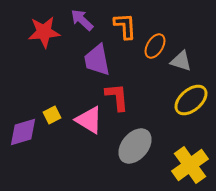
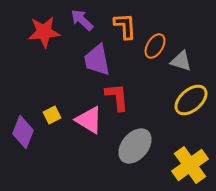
purple diamond: rotated 52 degrees counterclockwise
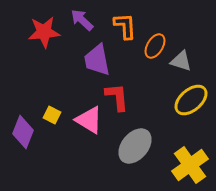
yellow square: rotated 36 degrees counterclockwise
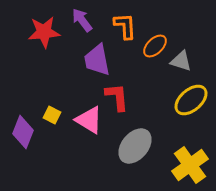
purple arrow: rotated 10 degrees clockwise
orange ellipse: rotated 15 degrees clockwise
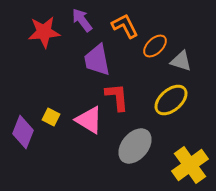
orange L-shape: rotated 24 degrees counterclockwise
yellow ellipse: moved 20 px left
yellow square: moved 1 px left, 2 px down
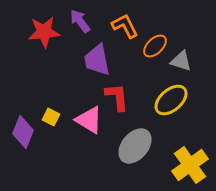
purple arrow: moved 2 px left, 1 px down
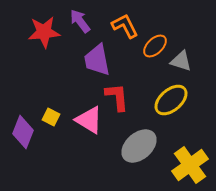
gray ellipse: moved 4 px right; rotated 9 degrees clockwise
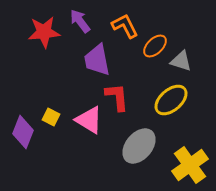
gray ellipse: rotated 9 degrees counterclockwise
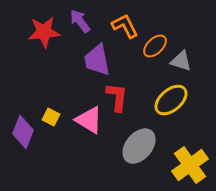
red L-shape: rotated 12 degrees clockwise
